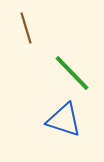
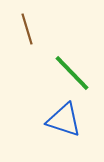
brown line: moved 1 px right, 1 px down
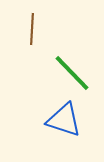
brown line: moved 5 px right; rotated 20 degrees clockwise
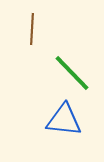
blue triangle: rotated 12 degrees counterclockwise
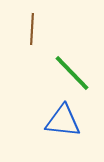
blue triangle: moved 1 px left, 1 px down
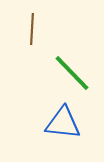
blue triangle: moved 2 px down
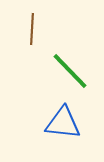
green line: moved 2 px left, 2 px up
